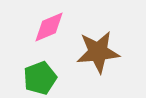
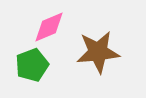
green pentagon: moved 8 px left, 13 px up
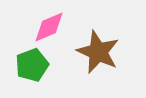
brown star: rotated 30 degrees clockwise
